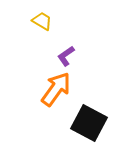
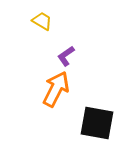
orange arrow: rotated 9 degrees counterclockwise
black square: moved 8 px right; rotated 18 degrees counterclockwise
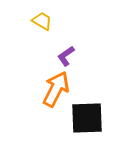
black square: moved 10 px left, 5 px up; rotated 12 degrees counterclockwise
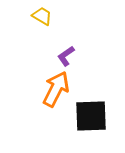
yellow trapezoid: moved 5 px up
black square: moved 4 px right, 2 px up
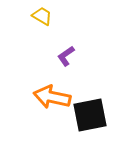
orange arrow: moved 4 px left, 8 px down; rotated 105 degrees counterclockwise
black square: moved 1 px left, 1 px up; rotated 9 degrees counterclockwise
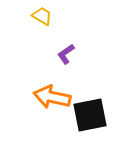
purple L-shape: moved 2 px up
